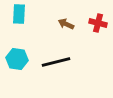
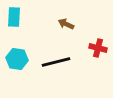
cyan rectangle: moved 5 px left, 3 px down
red cross: moved 25 px down
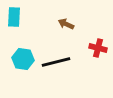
cyan hexagon: moved 6 px right
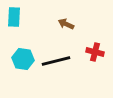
red cross: moved 3 px left, 4 px down
black line: moved 1 px up
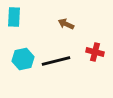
cyan hexagon: rotated 20 degrees counterclockwise
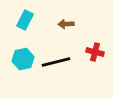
cyan rectangle: moved 11 px right, 3 px down; rotated 24 degrees clockwise
brown arrow: rotated 28 degrees counterclockwise
black line: moved 1 px down
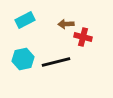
cyan rectangle: rotated 36 degrees clockwise
red cross: moved 12 px left, 15 px up
